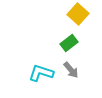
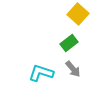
gray arrow: moved 2 px right, 1 px up
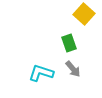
yellow square: moved 6 px right
green rectangle: rotated 72 degrees counterclockwise
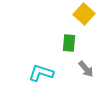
green rectangle: rotated 24 degrees clockwise
gray arrow: moved 13 px right
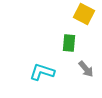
yellow square: rotated 15 degrees counterclockwise
cyan L-shape: moved 1 px right, 1 px up
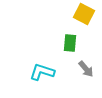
green rectangle: moved 1 px right
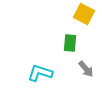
cyan L-shape: moved 2 px left, 1 px down
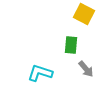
green rectangle: moved 1 px right, 2 px down
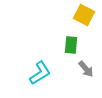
yellow square: moved 1 px down
cyan L-shape: rotated 130 degrees clockwise
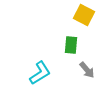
gray arrow: moved 1 px right, 1 px down
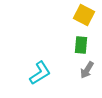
green rectangle: moved 10 px right
gray arrow: rotated 72 degrees clockwise
